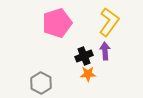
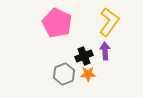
pink pentagon: rotated 28 degrees counterclockwise
gray hexagon: moved 23 px right, 9 px up; rotated 10 degrees clockwise
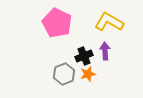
yellow L-shape: rotated 96 degrees counterclockwise
orange star: rotated 14 degrees counterclockwise
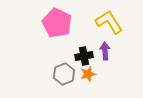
yellow L-shape: rotated 28 degrees clockwise
black cross: rotated 12 degrees clockwise
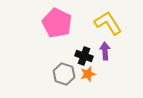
yellow L-shape: moved 1 px left, 1 px down
black cross: rotated 30 degrees clockwise
gray hexagon: rotated 20 degrees counterclockwise
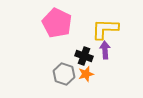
yellow L-shape: moved 3 px left, 6 px down; rotated 56 degrees counterclockwise
purple arrow: moved 1 px up
orange star: moved 2 px left
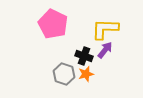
pink pentagon: moved 4 px left, 1 px down
purple arrow: rotated 42 degrees clockwise
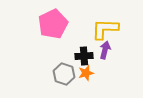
pink pentagon: rotated 20 degrees clockwise
purple arrow: rotated 24 degrees counterclockwise
black cross: rotated 24 degrees counterclockwise
orange star: moved 1 px up
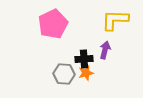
yellow L-shape: moved 10 px right, 9 px up
black cross: moved 3 px down
gray hexagon: rotated 15 degrees counterclockwise
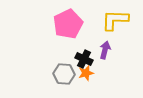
pink pentagon: moved 15 px right
black cross: rotated 30 degrees clockwise
